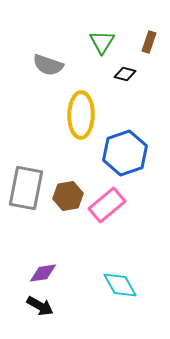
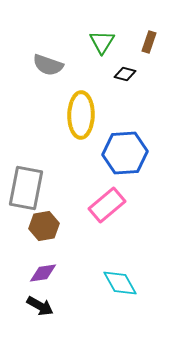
blue hexagon: rotated 15 degrees clockwise
brown hexagon: moved 24 px left, 30 px down
cyan diamond: moved 2 px up
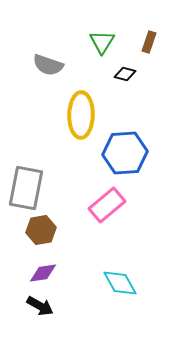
brown hexagon: moved 3 px left, 4 px down
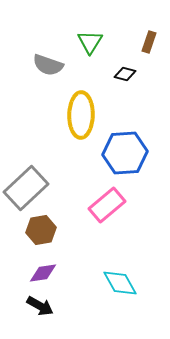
green triangle: moved 12 px left
gray rectangle: rotated 36 degrees clockwise
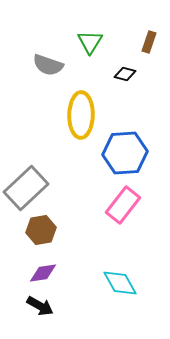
pink rectangle: moved 16 px right; rotated 12 degrees counterclockwise
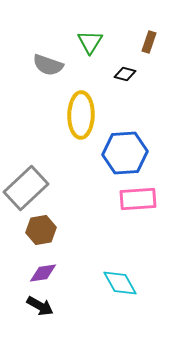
pink rectangle: moved 15 px right, 6 px up; rotated 48 degrees clockwise
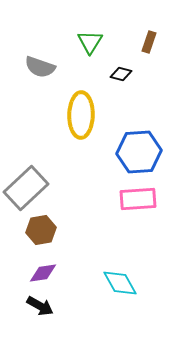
gray semicircle: moved 8 px left, 2 px down
black diamond: moved 4 px left
blue hexagon: moved 14 px right, 1 px up
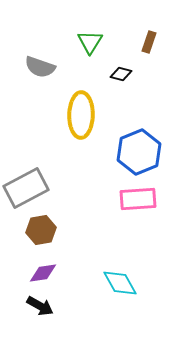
blue hexagon: rotated 18 degrees counterclockwise
gray rectangle: rotated 15 degrees clockwise
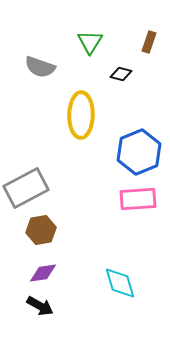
cyan diamond: rotated 12 degrees clockwise
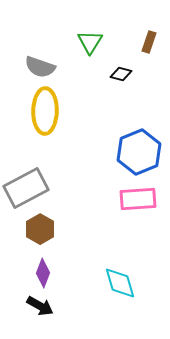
yellow ellipse: moved 36 px left, 4 px up
brown hexagon: moved 1 px left, 1 px up; rotated 20 degrees counterclockwise
purple diamond: rotated 60 degrees counterclockwise
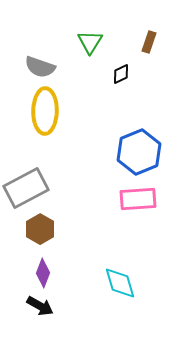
black diamond: rotated 40 degrees counterclockwise
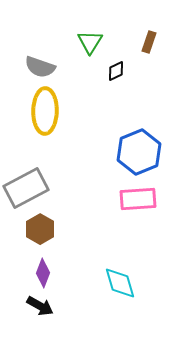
black diamond: moved 5 px left, 3 px up
